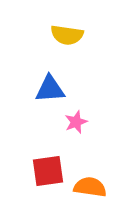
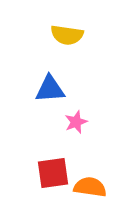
red square: moved 5 px right, 2 px down
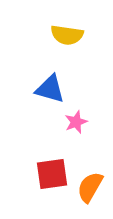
blue triangle: rotated 20 degrees clockwise
red square: moved 1 px left, 1 px down
orange semicircle: rotated 68 degrees counterclockwise
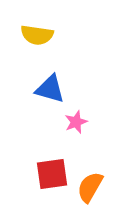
yellow semicircle: moved 30 px left
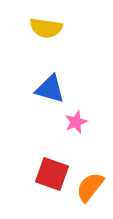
yellow semicircle: moved 9 px right, 7 px up
red square: rotated 28 degrees clockwise
orange semicircle: rotated 8 degrees clockwise
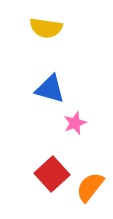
pink star: moved 1 px left, 1 px down
red square: rotated 28 degrees clockwise
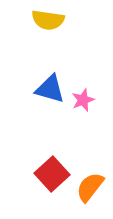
yellow semicircle: moved 2 px right, 8 px up
pink star: moved 8 px right, 23 px up
